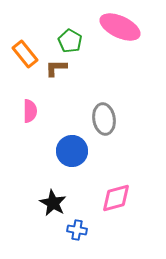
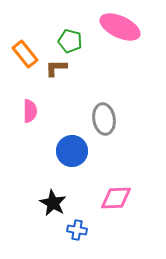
green pentagon: rotated 15 degrees counterclockwise
pink diamond: rotated 12 degrees clockwise
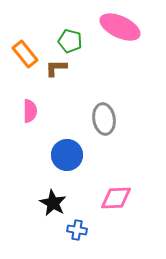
blue circle: moved 5 px left, 4 px down
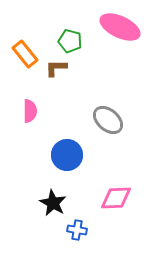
gray ellipse: moved 4 px right, 1 px down; rotated 40 degrees counterclockwise
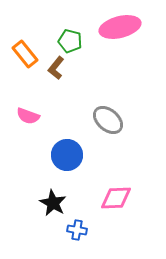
pink ellipse: rotated 39 degrees counterclockwise
brown L-shape: rotated 50 degrees counterclockwise
pink semicircle: moved 2 px left, 5 px down; rotated 110 degrees clockwise
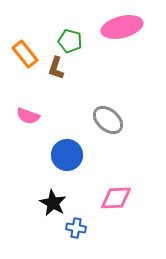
pink ellipse: moved 2 px right
brown L-shape: rotated 20 degrees counterclockwise
blue cross: moved 1 px left, 2 px up
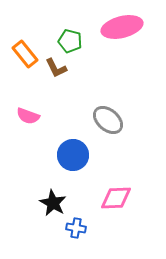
brown L-shape: rotated 45 degrees counterclockwise
blue circle: moved 6 px right
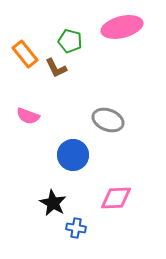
gray ellipse: rotated 20 degrees counterclockwise
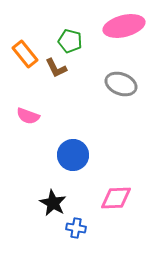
pink ellipse: moved 2 px right, 1 px up
gray ellipse: moved 13 px right, 36 px up
